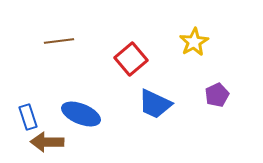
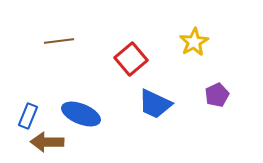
blue rectangle: moved 1 px up; rotated 40 degrees clockwise
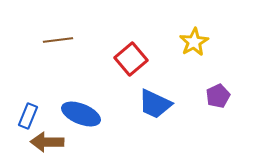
brown line: moved 1 px left, 1 px up
purple pentagon: moved 1 px right, 1 px down
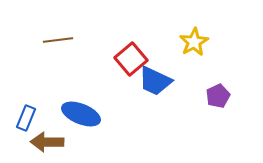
blue trapezoid: moved 23 px up
blue rectangle: moved 2 px left, 2 px down
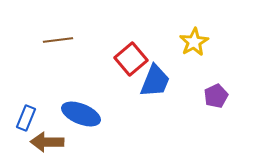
blue trapezoid: rotated 93 degrees counterclockwise
purple pentagon: moved 2 px left
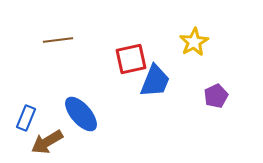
red square: rotated 28 degrees clockwise
blue ellipse: rotated 27 degrees clockwise
brown arrow: rotated 32 degrees counterclockwise
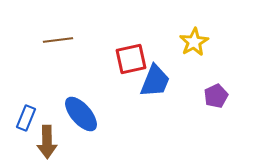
brown arrow: rotated 60 degrees counterclockwise
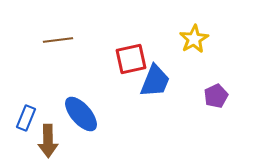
yellow star: moved 3 px up
brown arrow: moved 1 px right, 1 px up
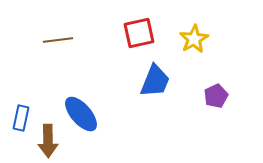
red square: moved 8 px right, 26 px up
blue rectangle: moved 5 px left; rotated 10 degrees counterclockwise
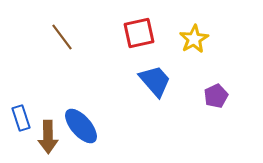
brown line: moved 4 px right, 3 px up; rotated 60 degrees clockwise
blue trapezoid: rotated 63 degrees counterclockwise
blue ellipse: moved 12 px down
blue rectangle: rotated 30 degrees counterclockwise
brown arrow: moved 4 px up
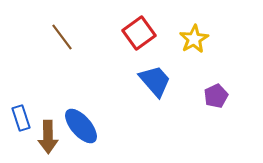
red square: rotated 24 degrees counterclockwise
